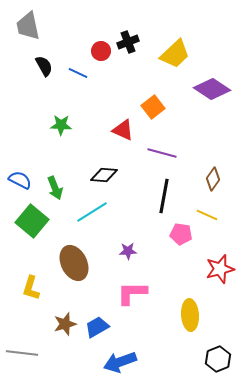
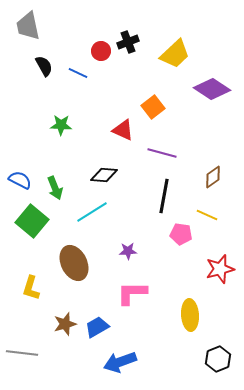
brown diamond: moved 2 px up; rotated 20 degrees clockwise
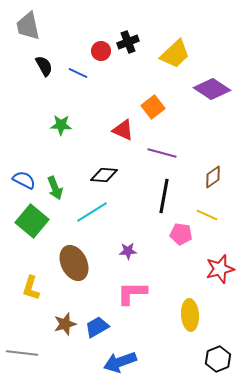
blue semicircle: moved 4 px right
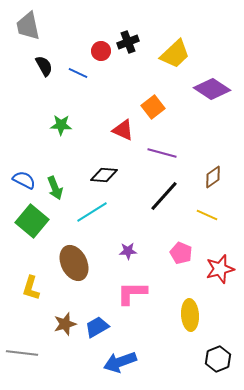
black line: rotated 32 degrees clockwise
pink pentagon: moved 19 px down; rotated 15 degrees clockwise
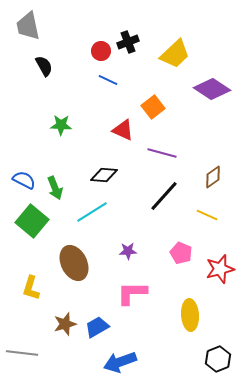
blue line: moved 30 px right, 7 px down
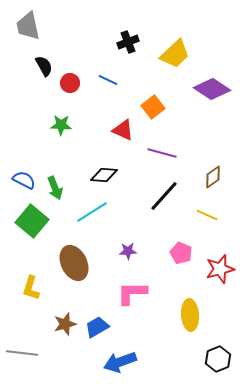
red circle: moved 31 px left, 32 px down
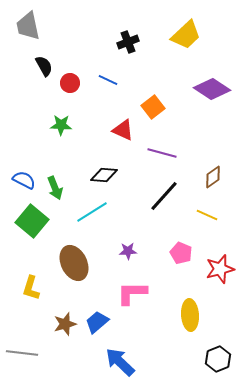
yellow trapezoid: moved 11 px right, 19 px up
blue trapezoid: moved 5 px up; rotated 10 degrees counterclockwise
blue arrow: rotated 64 degrees clockwise
